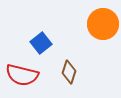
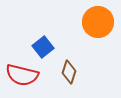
orange circle: moved 5 px left, 2 px up
blue square: moved 2 px right, 4 px down
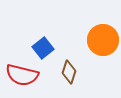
orange circle: moved 5 px right, 18 px down
blue square: moved 1 px down
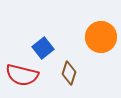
orange circle: moved 2 px left, 3 px up
brown diamond: moved 1 px down
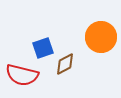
blue square: rotated 20 degrees clockwise
brown diamond: moved 4 px left, 9 px up; rotated 45 degrees clockwise
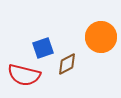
brown diamond: moved 2 px right
red semicircle: moved 2 px right
